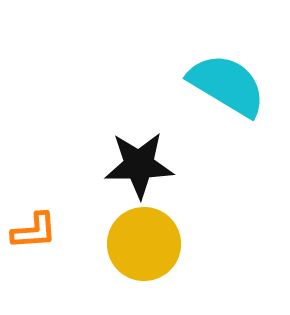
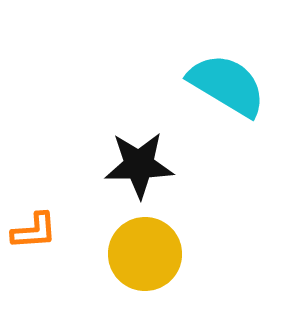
yellow circle: moved 1 px right, 10 px down
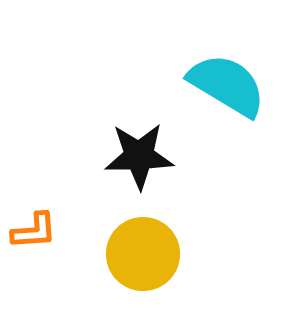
black star: moved 9 px up
yellow circle: moved 2 px left
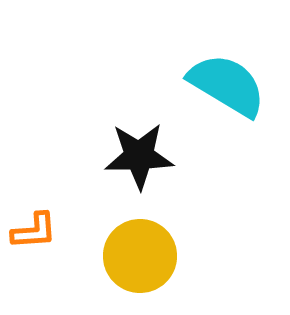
yellow circle: moved 3 px left, 2 px down
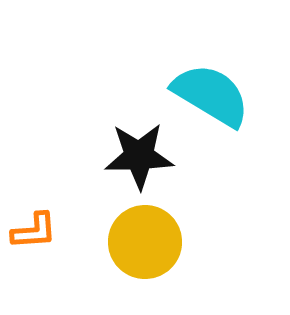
cyan semicircle: moved 16 px left, 10 px down
yellow circle: moved 5 px right, 14 px up
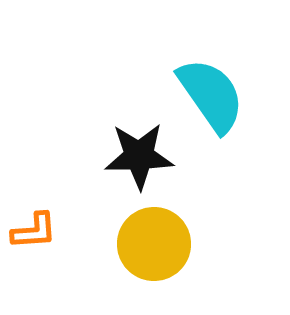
cyan semicircle: rotated 24 degrees clockwise
yellow circle: moved 9 px right, 2 px down
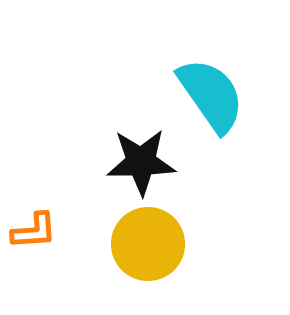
black star: moved 2 px right, 6 px down
yellow circle: moved 6 px left
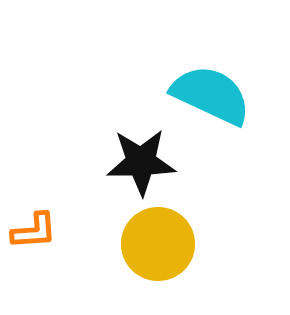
cyan semicircle: rotated 30 degrees counterclockwise
yellow circle: moved 10 px right
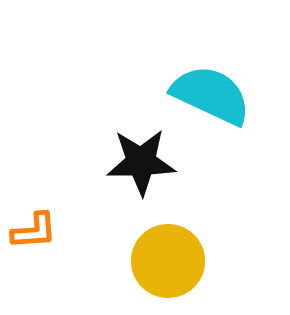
yellow circle: moved 10 px right, 17 px down
